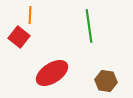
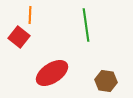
green line: moved 3 px left, 1 px up
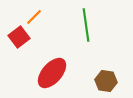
orange line: moved 4 px right, 2 px down; rotated 42 degrees clockwise
red square: rotated 15 degrees clockwise
red ellipse: rotated 16 degrees counterclockwise
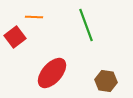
orange line: rotated 48 degrees clockwise
green line: rotated 12 degrees counterclockwise
red square: moved 4 px left
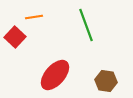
orange line: rotated 12 degrees counterclockwise
red square: rotated 10 degrees counterclockwise
red ellipse: moved 3 px right, 2 px down
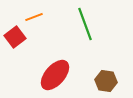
orange line: rotated 12 degrees counterclockwise
green line: moved 1 px left, 1 px up
red square: rotated 10 degrees clockwise
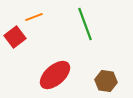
red ellipse: rotated 8 degrees clockwise
